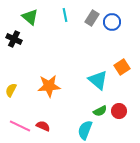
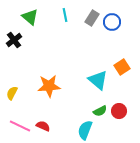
black cross: moved 1 px down; rotated 28 degrees clockwise
yellow semicircle: moved 1 px right, 3 px down
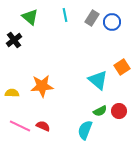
orange star: moved 7 px left
yellow semicircle: rotated 64 degrees clockwise
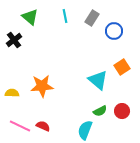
cyan line: moved 1 px down
blue circle: moved 2 px right, 9 px down
red circle: moved 3 px right
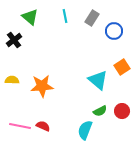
yellow semicircle: moved 13 px up
pink line: rotated 15 degrees counterclockwise
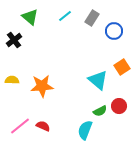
cyan line: rotated 64 degrees clockwise
red circle: moved 3 px left, 5 px up
pink line: rotated 50 degrees counterclockwise
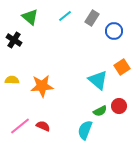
black cross: rotated 21 degrees counterclockwise
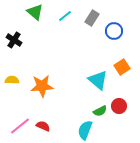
green triangle: moved 5 px right, 5 px up
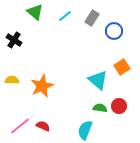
orange star: rotated 20 degrees counterclockwise
green semicircle: moved 3 px up; rotated 144 degrees counterclockwise
